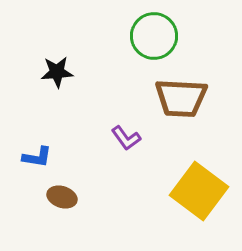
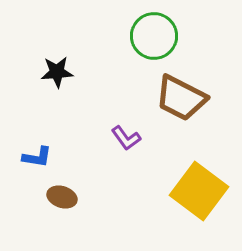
brown trapezoid: rotated 24 degrees clockwise
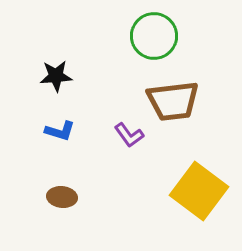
black star: moved 1 px left, 4 px down
brown trapezoid: moved 8 px left, 3 px down; rotated 34 degrees counterclockwise
purple L-shape: moved 3 px right, 3 px up
blue L-shape: moved 23 px right, 26 px up; rotated 8 degrees clockwise
brown ellipse: rotated 12 degrees counterclockwise
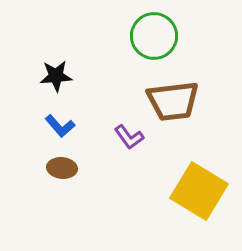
blue L-shape: moved 5 px up; rotated 32 degrees clockwise
purple L-shape: moved 2 px down
yellow square: rotated 6 degrees counterclockwise
brown ellipse: moved 29 px up
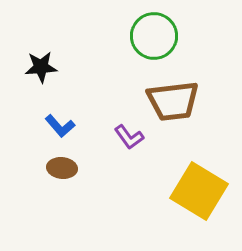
black star: moved 15 px left, 9 px up
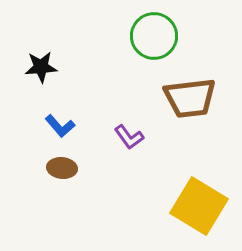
brown trapezoid: moved 17 px right, 3 px up
yellow square: moved 15 px down
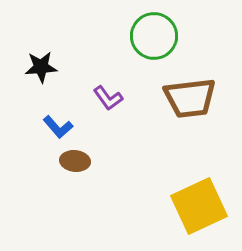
blue L-shape: moved 2 px left, 1 px down
purple L-shape: moved 21 px left, 39 px up
brown ellipse: moved 13 px right, 7 px up
yellow square: rotated 34 degrees clockwise
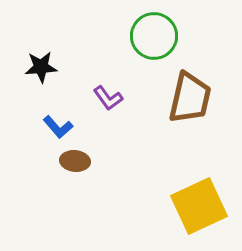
brown trapezoid: rotated 70 degrees counterclockwise
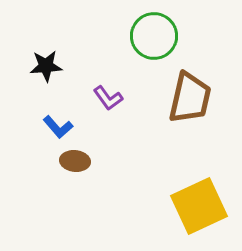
black star: moved 5 px right, 1 px up
